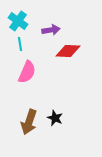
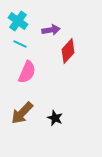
cyan line: rotated 56 degrees counterclockwise
red diamond: rotated 50 degrees counterclockwise
brown arrow: moved 7 px left, 9 px up; rotated 25 degrees clockwise
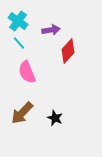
cyan line: moved 1 px left, 1 px up; rotated 24 degrees clockwise
pink semicircle: rotated 135 degrees clockwise
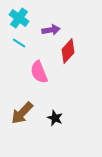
cyan cross: moved 1 px right, 3 px up
cyan line: rotated 16 degrees counterclockwise
pink semicircle: moved 12 px right
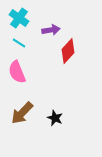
pink semicircle: moved 22 px left
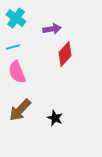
cyan cross: moved 3 px left
purple arrow: moved 1 px right, 1 px up
cyan line: moved 6 px left, 4 px down; rotated 48 degrees counterclockwise
red diamond: moved 3 px left, 3 px down
brown arrow: moved 2 px left, 3 px up
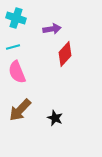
cyan cross: rotated 18 degrees counterclockwise
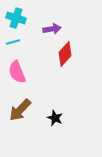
cyan line: moved 5 px up
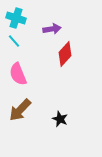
cyan line: moved 1 px right, 1 px up; rotated 64 degrees clockwise
pink semicircle: moved 1 px right, 2 px down
black star: moved 5 px right, 1 px down
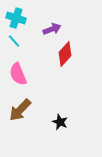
purple arrow: rotated 12 degrees counterclockwise
black star: moved 3 px down
